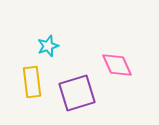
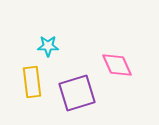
cyan star: rotated 20 degrees clockwise
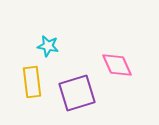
cyan star: rotated 10 degrees clockwise
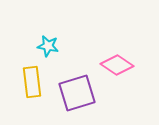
pink diamond: rotated 32 degrees counterclockwise
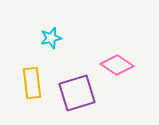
cyan star: moved 3 px right, 8 px up; rotated 25 degrees counterclockwise
yellow rectangle: moved 1 px down
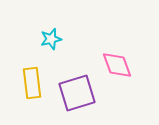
cyan star: moved 1 px down
pink diamond: rotated 36 degrees clockwise
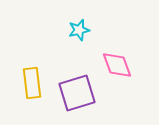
cyan star: moved 28 px right, 9 px up
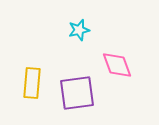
yellow rectangle: rotated 12 degrees clockwise
purple square: rotated 9 degrees clockwise
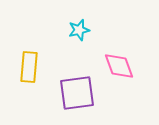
pink diamond: moved 2 px right, 1 px down
yellow rectangle: moved 3 px left, 16 px up
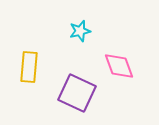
cyan star: moved 1 px right, 1 px down
purple square: rotated 33 degrees clockwise
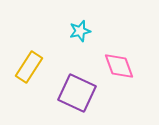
yellow rectangle: rotated 28 degrees clockwise
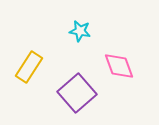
cyan star: rotated 25 degrees clockwise
purple square: rotated 24 degrees clockwise
